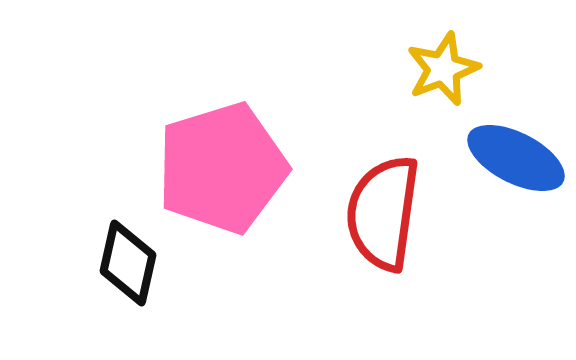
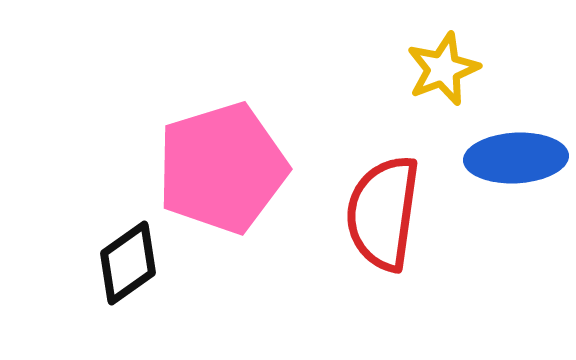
blue ellipse: rotated 30 degrees counterclockwise
black diamond: rotated 42 degrees clockwise
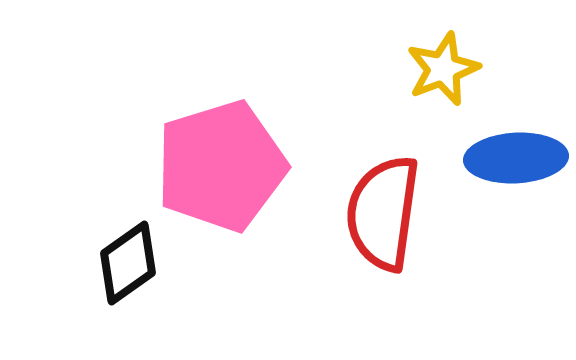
pink pentagon: moved 1 px left, 2 px up
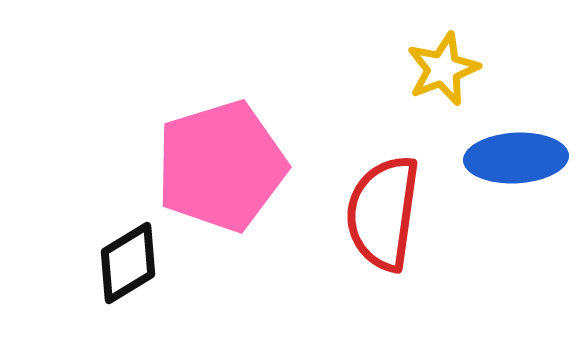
black diamond: rotated 4 degrees clockwise
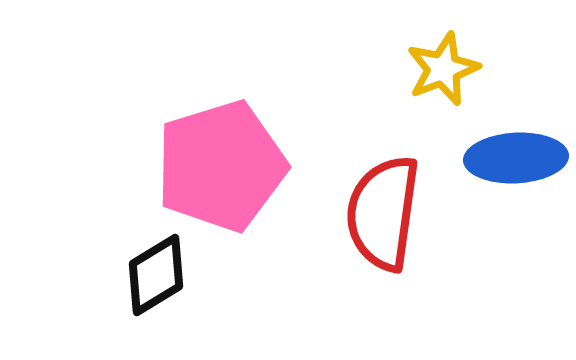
black diamond: moved 28 px right, 12 px down
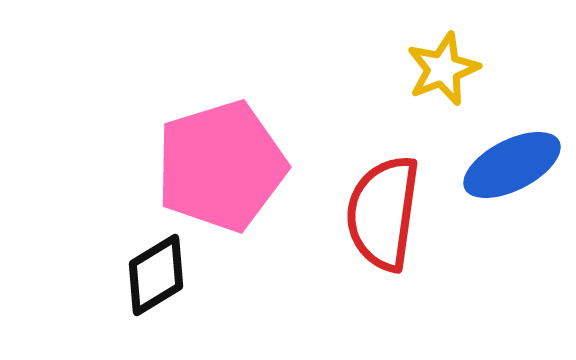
blue ellipse: moved 4 px left, 7 px down; rotated 24 degrees counterclockwise
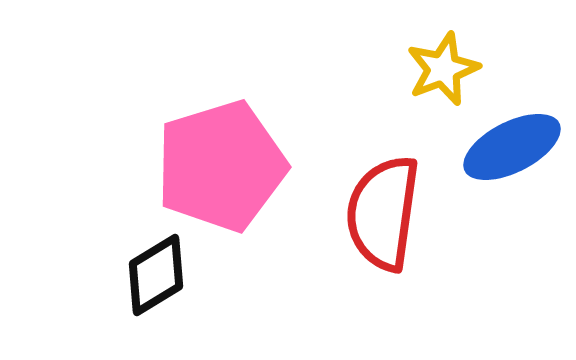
blue ellipse: moved 18 px up
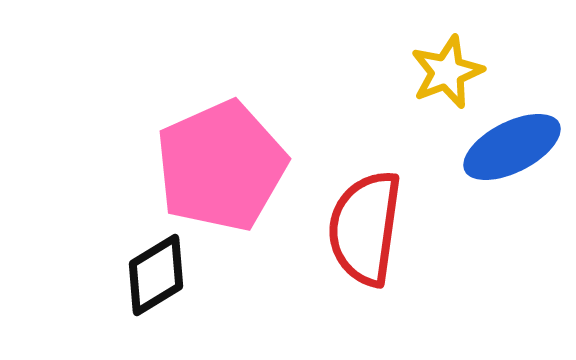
yellow star: moved 4 px right, 3 px down
pink pentagon: rotated 7 degrees counterclockwise
red semicircle: moved 18 px left, 15 px down
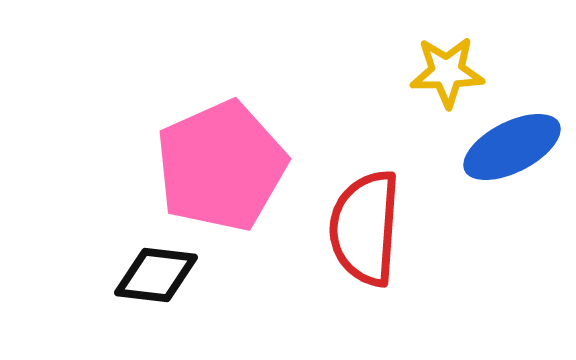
yellow star: rotated 20 degrees clockwise
red semicircle: rotated 4 degrees counterclockwise
black diamond: rotated 38 degrees clockwise
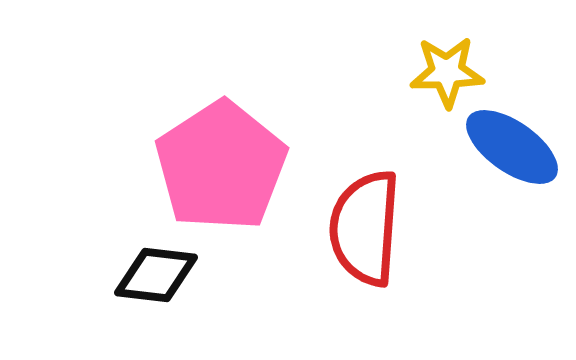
blue ellipse: rotated 62 degrees clockwise
pink pentagon: rotated 9 degrees counterclockwise
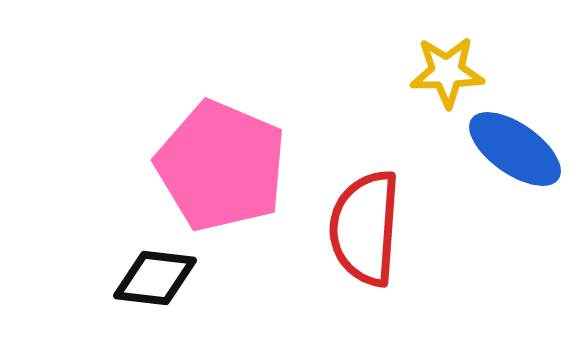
blue ellipse: moved 3 px right, 2 px down
pink pentagon: rotated 16 degrees counterclockwise
black diamond: moved 1 px left, 3 px down
